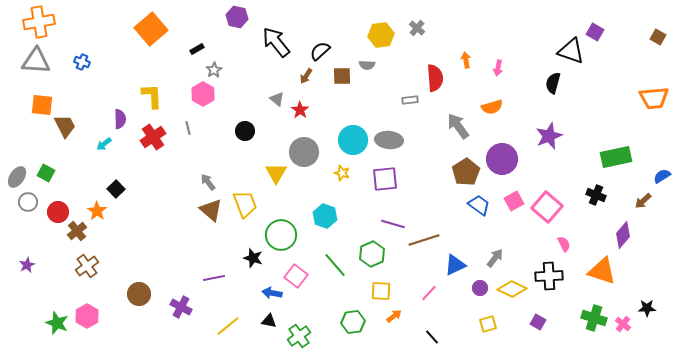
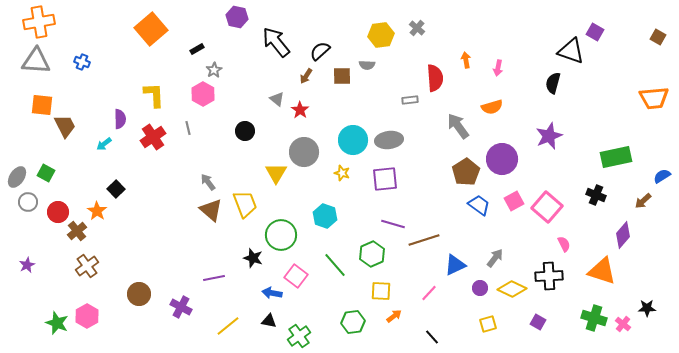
yellow L-shape at (152, 96): moved 2 px right, 1 px up
gray ellipse at (389, 140): rotated 12 degrees counterclockwise
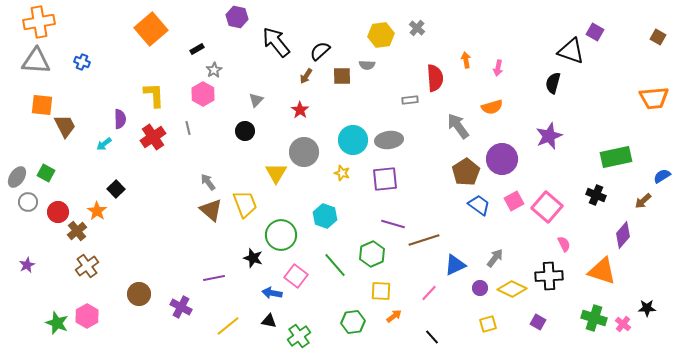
gray triangle at (277, 99): moved 21 px left, 1 px down; rotated 35 degrees clockwise
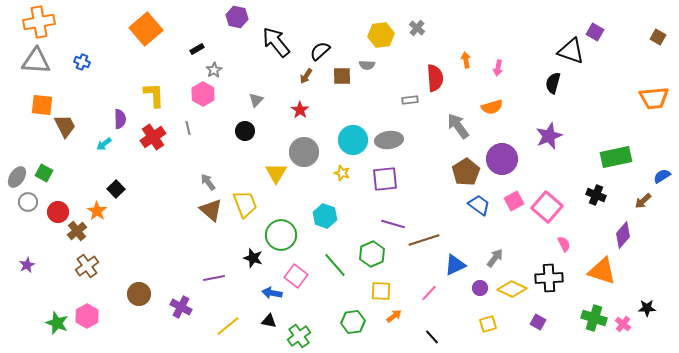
orange square at (151, 29): moved 5 px left
green square at (46, 173): moved 2 px left
black cross at (549, 276): moved 2 px down
